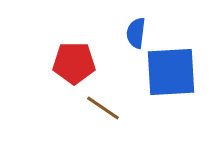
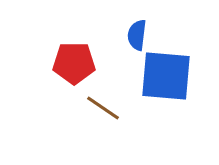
blue semicircle: moved 1 px right, 2 px down
blue square: moved 5 px left, 4 px down; rotated 8 degrees clockwise
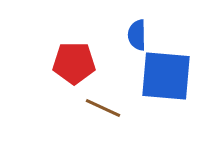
blue semicircle: rotated 8 degrees counterclockwise
brown line: rotated 9 degrees counterclockwise
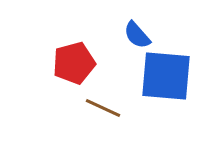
blue semicircle: rotated 40 degrees counterclockwise
red pentagon: rotated 15 degrees counterclockwise
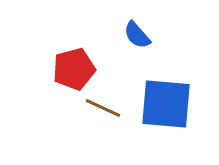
red pentagon: moved 6 px down
blue square: moved 28 px down
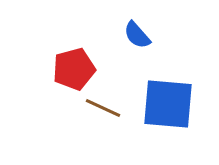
blue square: moved 2 px right
